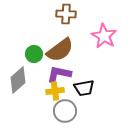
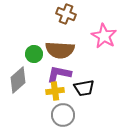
brown cross: rotated 18 degrees clockwise
brown semicircle: rotated 40 degrees clockwise
gray circle: moved 2 px left, 4 px down
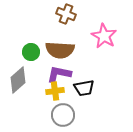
green circle: moved 3 px left, 2 px up
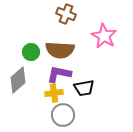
yellow cross: moved 1 px left, 2 px down
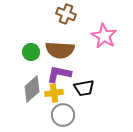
gray diamond: moved 14 px right, 9 px down
